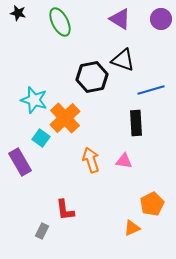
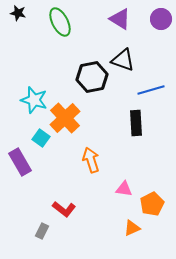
pink triangle: moved 28 px down
red L-shape: moved 1 px left, 1 px up; rotated 45 degrees counterclockwise
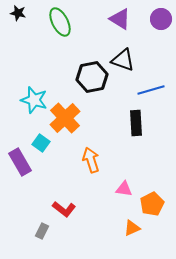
cyan square: moved 5 px down
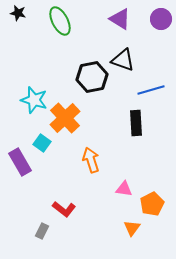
green ellipse: moved 1 px up
cyan square: moved 1 px right
orange triangle: rotated 30 degrees counterclockwise
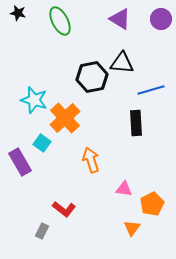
black triangle: moved 1 px left, 3 px down; rotated 15 degrees counterclockwise
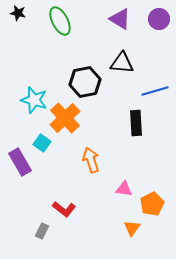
purple circle: moved 2 px left
black hexagon: moved 7 px left, 5 px down
blue line: moved 4 px right, 1 px down
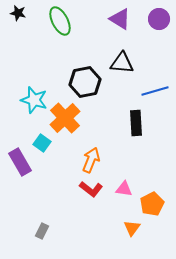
orange arrow: rotated 40 degrees clockwise
red L-shape: moved 27 px right, 20 px up
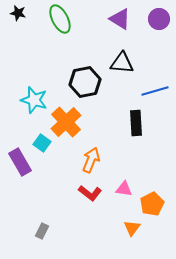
green ellipse: moved 2 px up
orange cross: moved 1 px right, 4 px down
red L-shape: moved 1 px left, 4 px down
